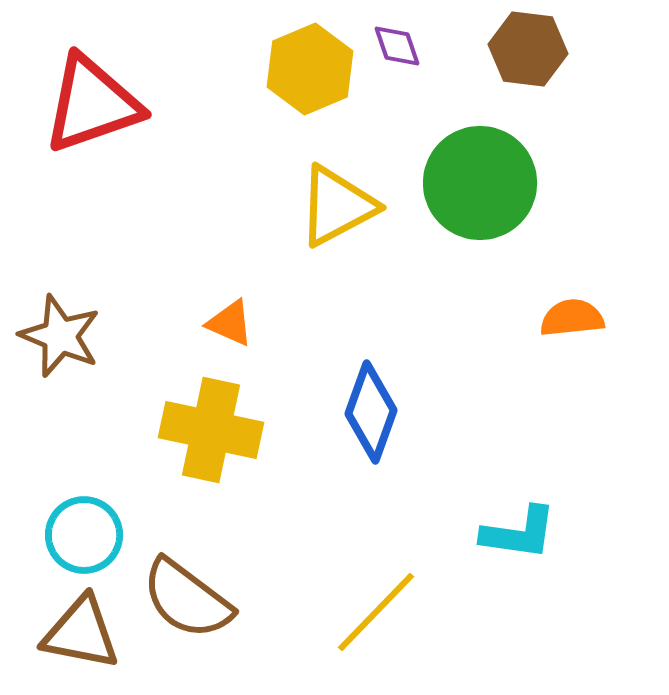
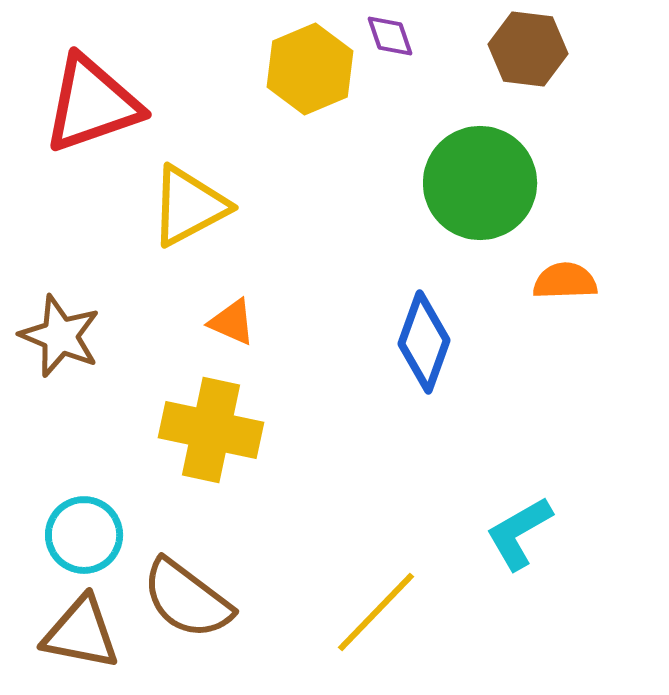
purple diamond: moved 7 px left, 10 px up
yellow triangle: moved 148 px left
orange semicircle: moved 7 px left, 37 px up; rotated 4 degrees clockwise
orange triangle: moved 2 px right, 1 px up
blue diamond: moved 53 px right, 70 px up
cyan L-shape: rotated 142 degrees clockwise
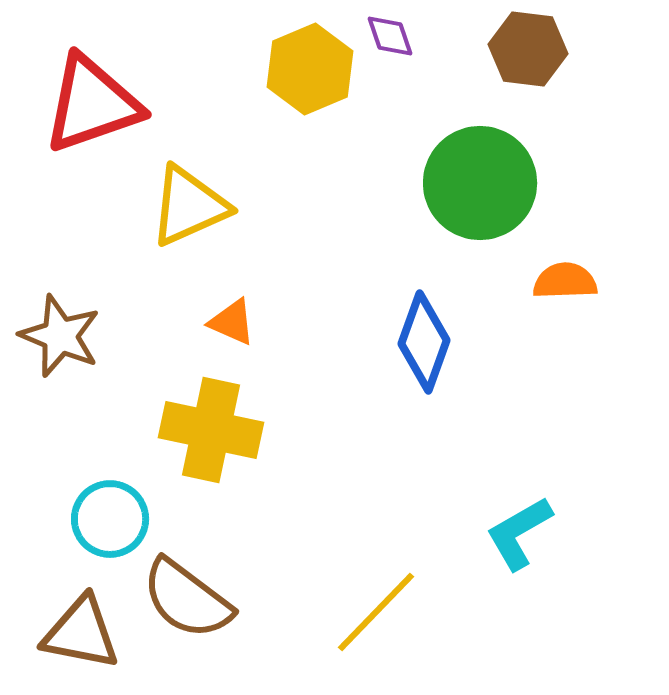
yellow triangle: rotated 4 degrees clockwise
cyan circle: moved 26 px right, 16 px up
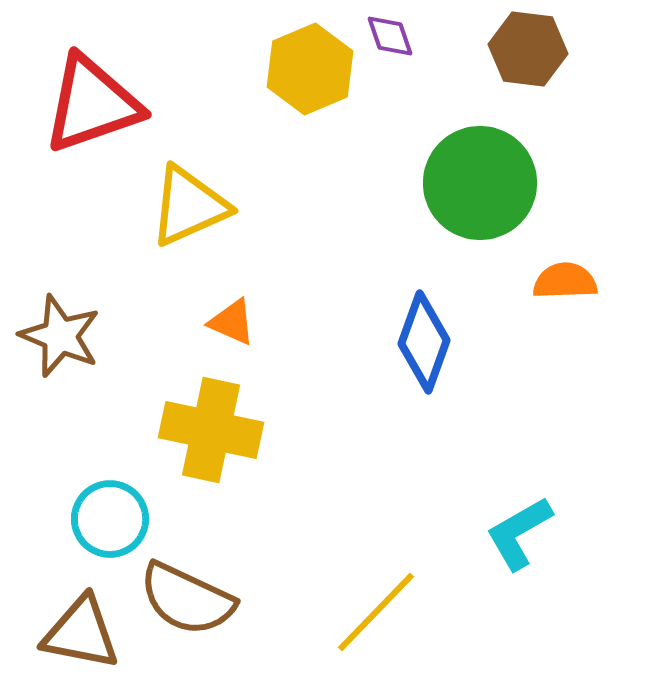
brown semicircle: rotated 12 degrees counterclockwise
